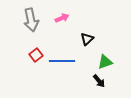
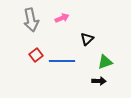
black arrow: rotated 48 degrees counterclockwise
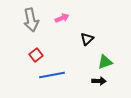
blue line: moved 10 px left, 14 px down; rotated 10 degrees counterclockwise
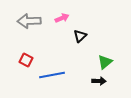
gray arrow: moved 2 px left, 1 px down; rotated 100 degrees clockwise
black triangle: moved 7 px left, 3 px up
red square: moved 10 px left, 5 px down; rotated 24 degrees counterclockwise
green triangle: rotated 21 degrees counterclockwise
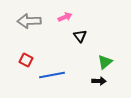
pink arrow: moved 3 px right, 1 px up
black triangle: rotated 24 degrees counterclockwise
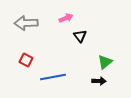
pink arrow: moved 1 px right, 1 px down
gray arrow: moved 3 px left, 2 px down
blue line: moved 1 px right, 2 px down
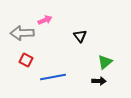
pink arrow: moved 21 px left, 2 px down
gray arrow: moved 4 px left, 10 px down
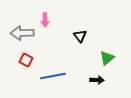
pink arrow: rotated 112 degrees clockwise
green triangle: moved 2 px right, 4 px up
blue line: moved 1 px up
black arrow: moved 2 px left, 1 px up
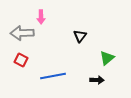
pink arrow: moved 4 px left, 3 px up
black triangle: rotated 16 degrees clockwise
red square: moved 5 px left
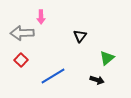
red square: rotated 16 degrees clockwise
blue line: rotated 20 degrees counterclockwise
black arrow: rotated 16 degrees clockwise
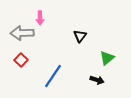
pink arrow: moved 1 px left, 1 px down
blue line: rotated 25 degrees counterclockwise
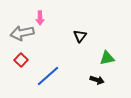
gray arrow: rotated 10 degrees counterclockwise
green triangle: rotated 28 degrees clockwise
blue line: moved 5 px left; rotated 15 degrees clockwise
